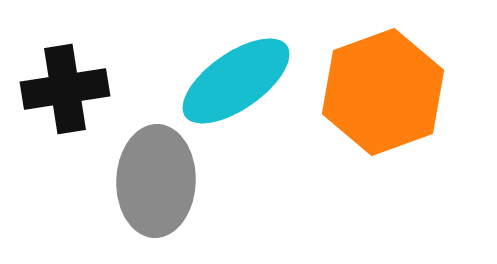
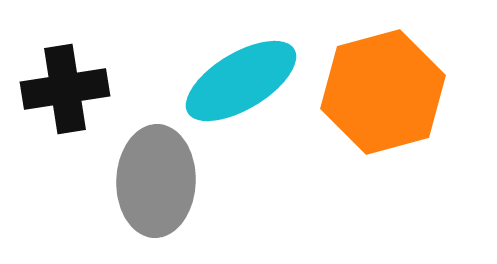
cyan ellipse: moved 5 px right; rotated 4 degrees clockwise
orange hexagon: rotated 5 degrees clockwise
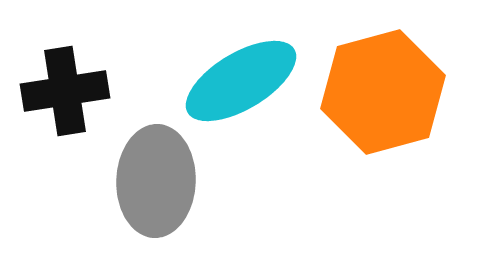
black cross: moved 2 px down
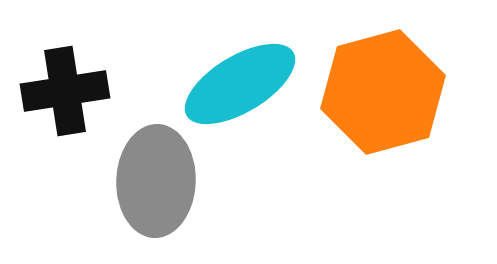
cyan ellipse: moved 1 px left, 3 px down
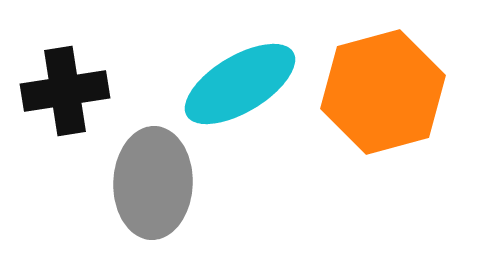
gray ellipse: moved 3 px left, 2 px down
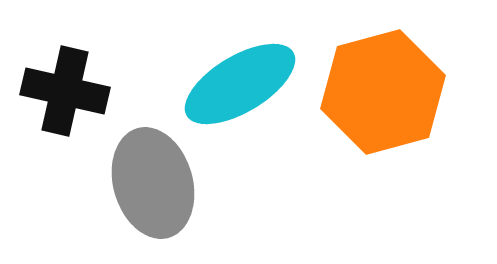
black cross: rotated 22 degrees clockwise
gray ellipse: rotated 18 degrees counterclockwise
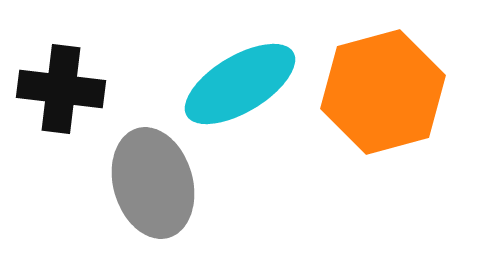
black cross: moved 4 px left, 2 px up; rotated 6 degrees counterclockwise
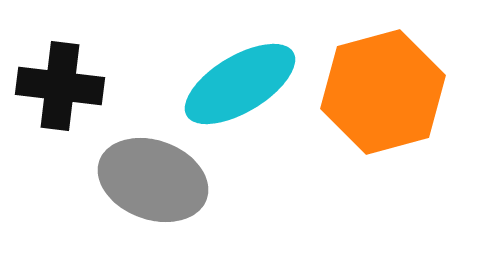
black cross: moved 1 px left, 3 px up
gray ellipse: moved 3 px up; rotated 54 degrees counterclockwise
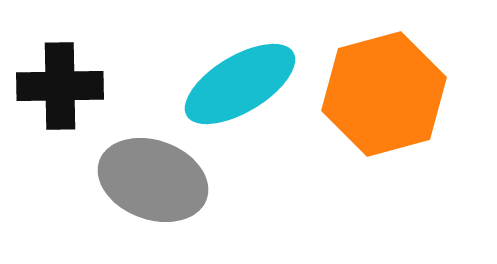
black cross: rotated 8 degrees counterclockwise
orange hexagon: moved 1 px right, 2 px down
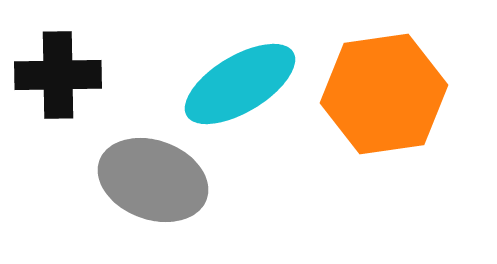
black cross: moved 2 px left, 11 px up
orange hexagon: rotated 7 degrees clockwise
